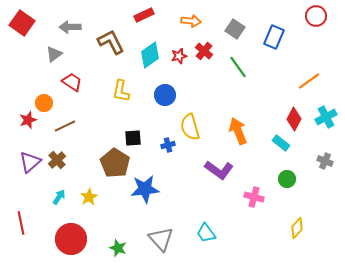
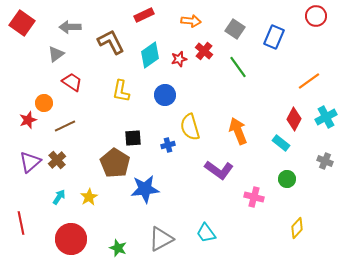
gray triangle at (54, 54): moved 2 px right
red star at (179, 56): moved 3 px down
gray triangle at (161, 239): rotated 44 degrees clockwise
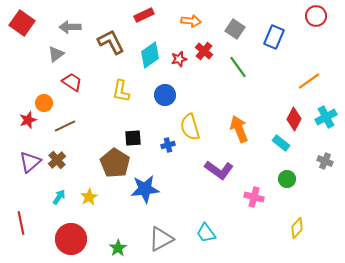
orange arrow at (238, 131): moved 1 px right, 2 px up
green star at (118, 248): rotated 18 degrees clockwise
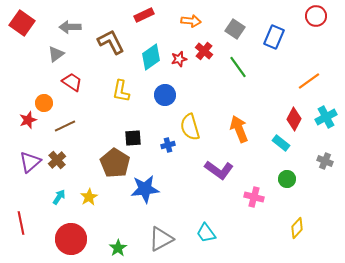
cyan diamond at (150, 55): moved 1 px right, 2 px down
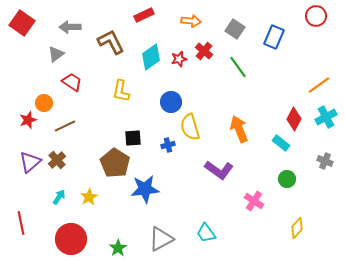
orange line at (309, 81): moved 10 px right, 4 px down
blue circle at (165, 95): moved 6 px right, 7 px down
pink cross at (254, 197): moved 4 px down; rotated 18 degrees clockwise
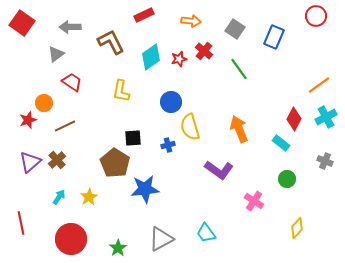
green line at (238, 67): moved 1 px right, 2 px down
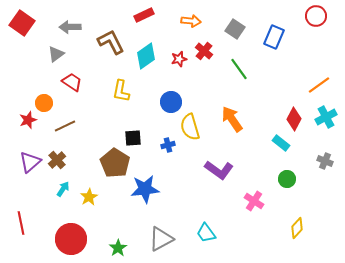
cyan diamond at (151, 57): moved 5 px left, 1 px up
orange arrow at (239, 129): moved 7 px left, 10 px up; rotated 12 degrees counterclockwise
cyan arrow at (59, 197): moved 4 px right, 8 px up
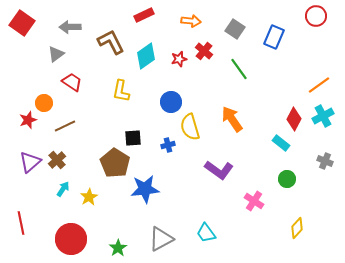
cyan cross at (326, 117): moved 3 px left, 1 px up
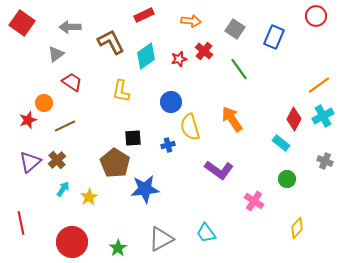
red circle at (71, 239): moved 1 px right, 3 px down
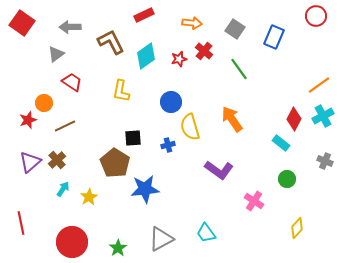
orange arrow at (191, 21): moved 1 px right, 2 px down
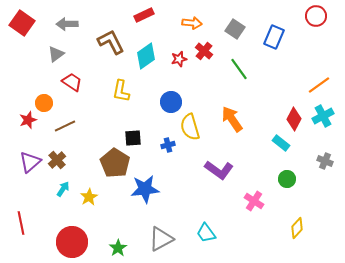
gray arrow at (70, 27): moved 3 px left, 3 px up
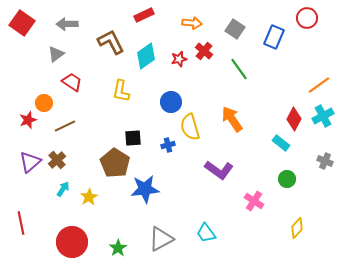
red circle at (316, 16): moved 9 px left, 2 px down
